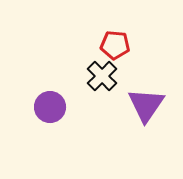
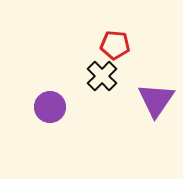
purple triangle: moved 10 px right, 5 px up
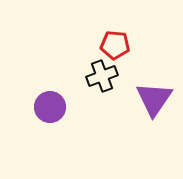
black cross: rotated 24 degrees clockwise
purple triangle: moved 2 px left, 1 px up
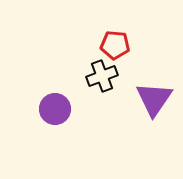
purple circle: moved 5 px right, 2 px down
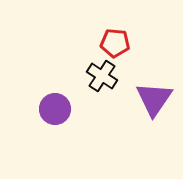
red pentagon: moved 2 px up
black cross: rotated 36 degrees counterclockwise
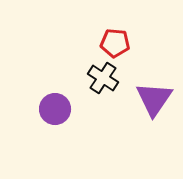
black cross: moved 1 px right, 2 px down
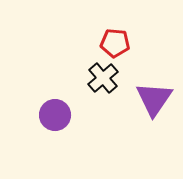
black cross: rotated 16 degrees clockwise
purple circle: moved 6 px down
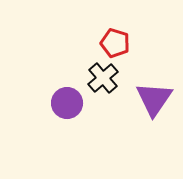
red pentagon: rotated 12 degrees clockwise
purple circle: moved 12 px right, 12 px up
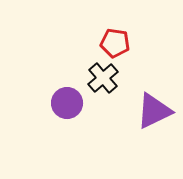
red pentagon: rotated 8 degrees counterclockwise
purple triangle: moved 12 px down; rotated 30 degrees clockwise
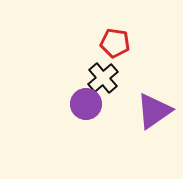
purple circle: moved 19 px right, 1 px down
purple triangle: rotated 9 degrees counterclockwise
